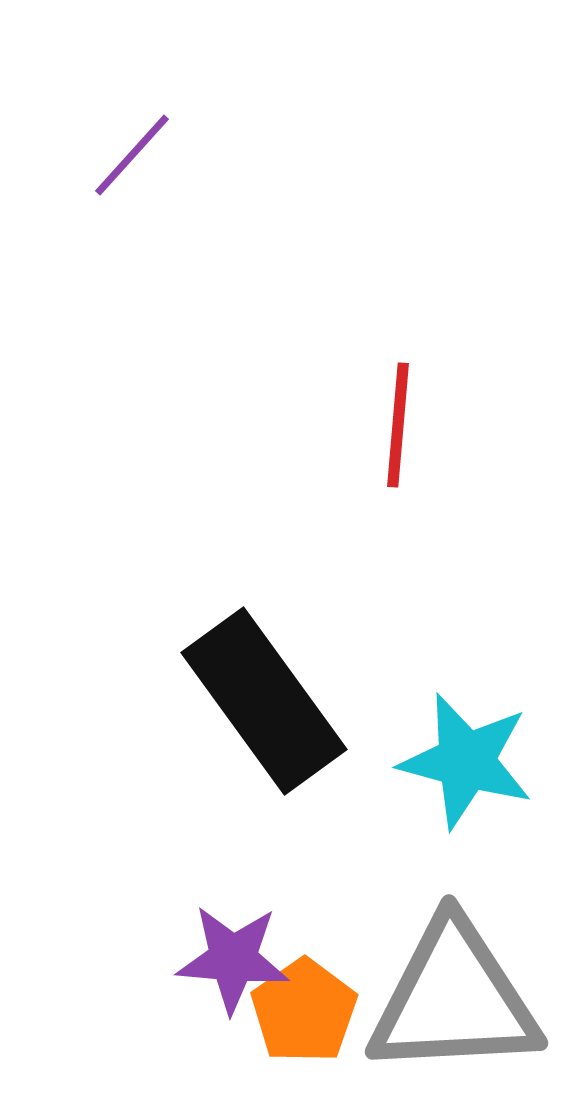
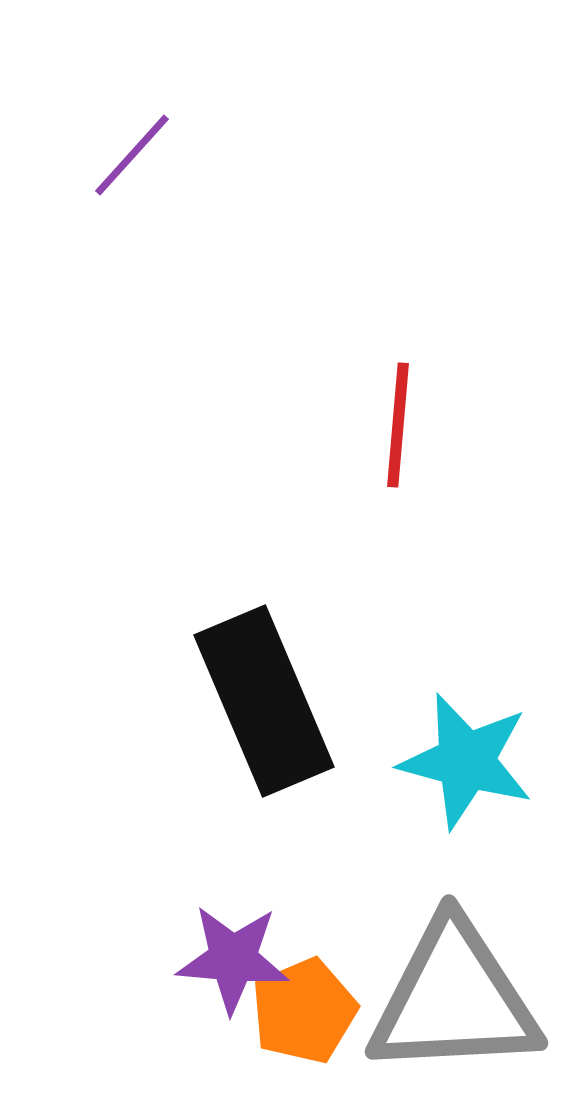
black rectangle: rotated 13 degrees clockwise
orange pentagon: rotated 12 degrees clockwise
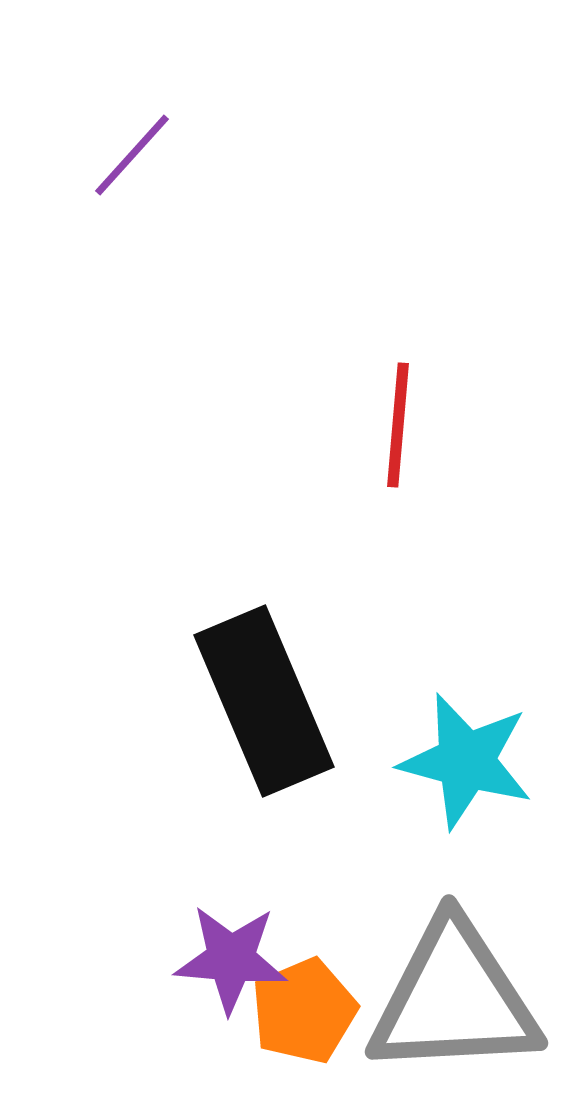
purple star: moved 2 px left
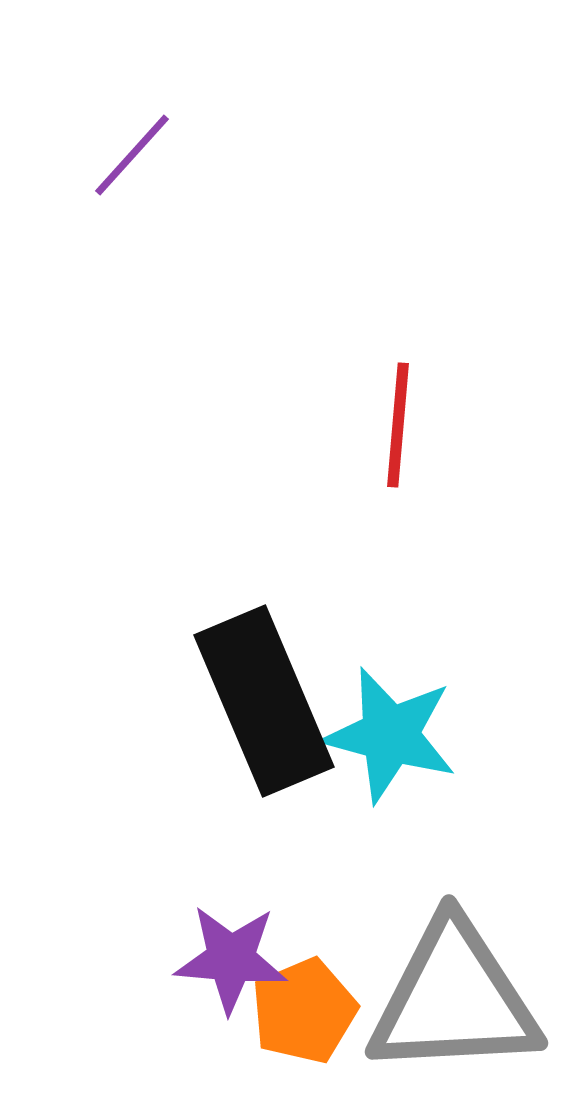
cyan star: moved 76 px left, 26 px up
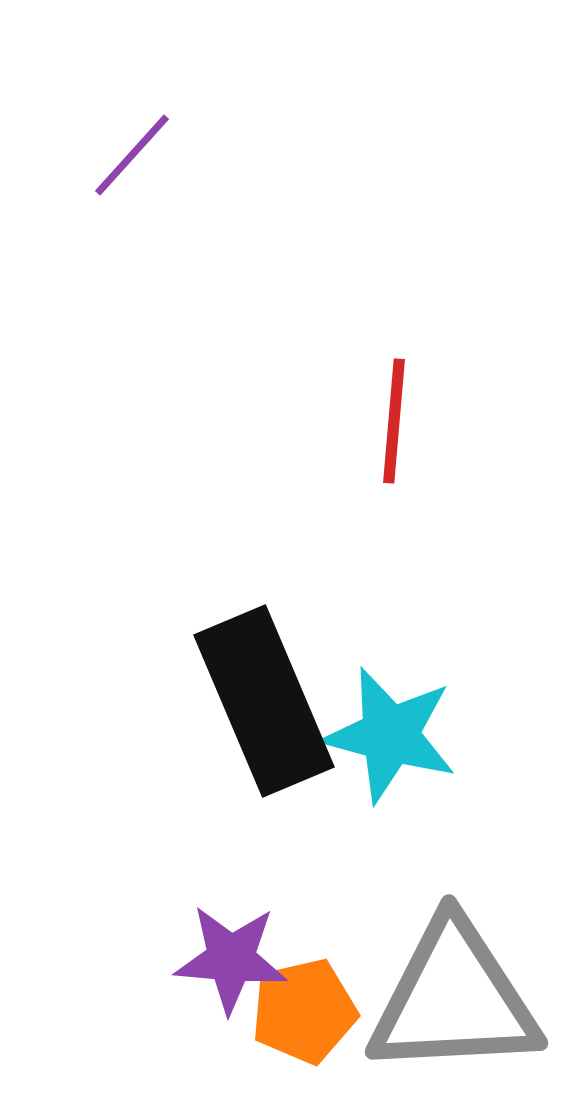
red line: moved 4 px left, 4 px up
orange pentagon: rotated 10 degrees clockwise
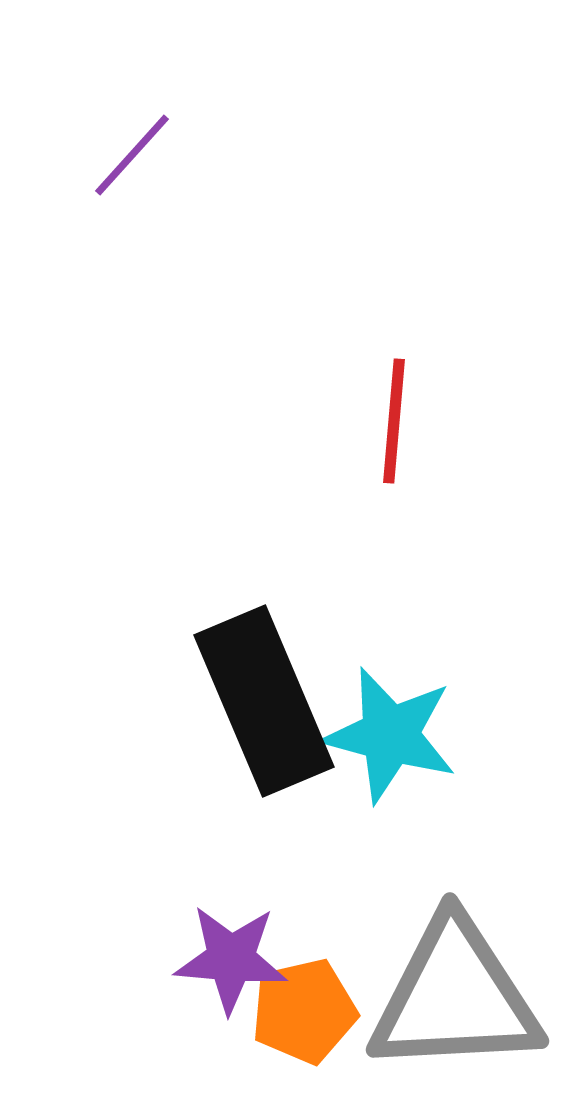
gray triangle: moved 1 px right, 2 px up
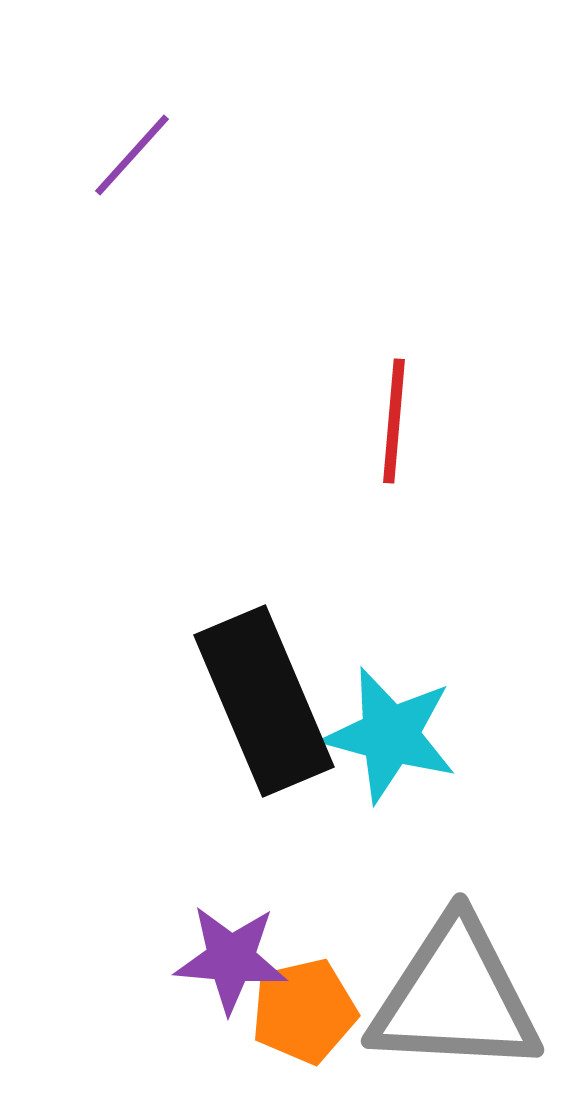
gray triangle: rotated 6 degrees clockwise
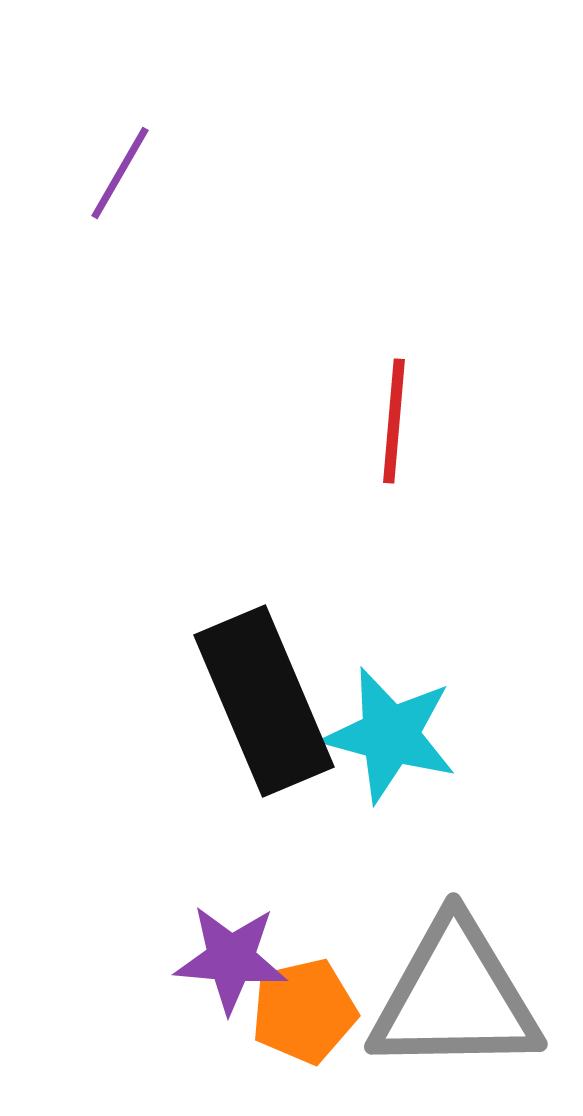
purple line: moved 12 px left, 18 px down; rotated 12 degrees counterclockwise
gray triangle: rotated 4 degrees counterclockwise
